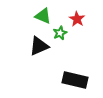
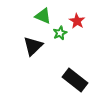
red star: moved 2 px down
black triangle: moved 6 px left; rotated 20 degrees counterclockwise
black rectangle: rotated 25 degrees clockwise
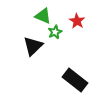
green star: moved 5 px left, 1 px up
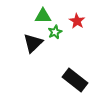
green triangle: rotated 24 degrees counterclockwise
black triangle: moved 3 px up
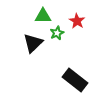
green star: moved 2 px right, 1 px down
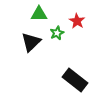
green triangle: moved 4 px left, 2 px up
black triangle: moved 2 px left, 1 px up
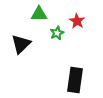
black triangle: moved 10 px left, 2 px down
black rectangle: rotated 60 degrees clockwise
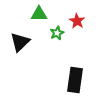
black triangle: moved 1 px left, 2 px up
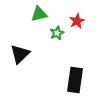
green triangle: rotated 12 degrees counterclockwise
red star: rotated 14 degrees clockwise
black triangle: moved 12 px down
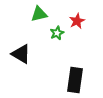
black triangle: moved 1 px right; rotated 45 degrees counterclockwise
